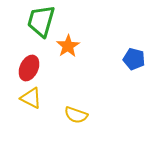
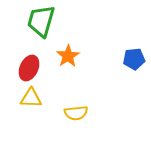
orange star: moved 10 px down
blue pentagon: rotated 20 degrees counterclockwise
yellow triangle: rotated 25 degrees counterclockwise
yellow semicircle: moved 2 px up; rotated 25 degrees counterclockwise
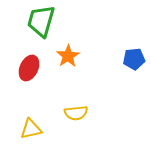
yellow triangle: moved 31 px down; rotated 15 degrees counterclockwise
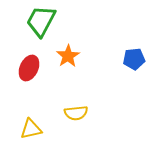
green trapezoid: rotated 12 degrees clockwise
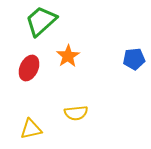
green trapezoid: rotated 20 degrees clockwise
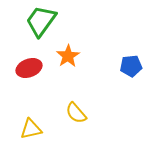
green trapezoid: rotated 12 degrees counterclockwise
blue pentagon: moved 3 px left, 7 px down
red ellipse: rotated 45 degrees clockwise
yellow semicircle: rotated 55 degrees clockwise
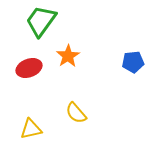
blue pentagon: moved 2 px right, 4 px up
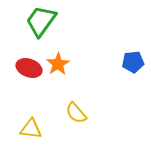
orange star: moved 10 px left, 8 px down
red ellipse: rotated 40 degrees clockwise
yellow triangle: rotated 20 degrees clockwise
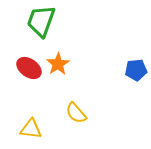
green trapezoid: rotated 16 degrees counterclockwise
blue pentagon: moved 3 px right, 8 px down
red ellipse: rotated 15 degrees clockwise
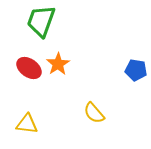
blue pentagon: rotated 15 degrees clockwise
yellow semicircle: moved 18 px right
yellow triangle: moved 4 px left, 5 px up
